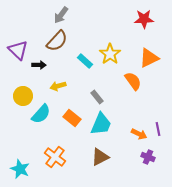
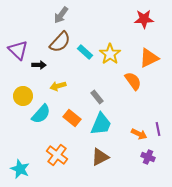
brown semicircle: moved 3 px right, 1 px down
cyan rectangle: moved 9 px up
orange cross: moved 2 px right, 2 px up
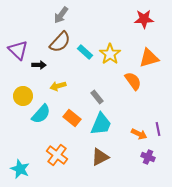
orange triangle: rotated 10 degrees clockwise
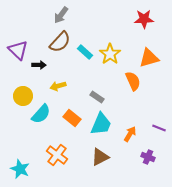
orange semicircle: rotated 12 degrees clockwise
gray rectangle: rotated 16 degrees counterclockwise
purple line: moved 1 px right, 1 px up; rotated 56 degrees counterclockwise
orange arrow: moved 9 px left; rotated 84 degrees counterclockwise
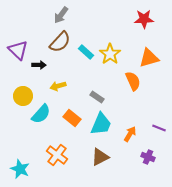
cyan rectangle: moved 1 px right
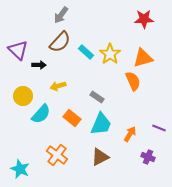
orange triangle: moved 6 px left
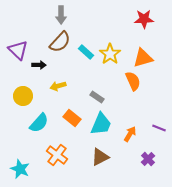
gray arrow: rotated 36 degrees counterclockwise
cyan semicircle: moved 2 px left, 9 px down
purple cross: moved 2 px down; rotated 24 degrees clockwise
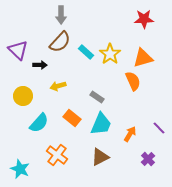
black arrow: moved 1 px right
purple line: rotated 24 degrees clockwise
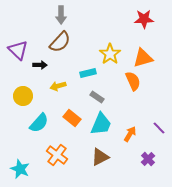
cyan rectangle: moved 2 px right, 21 px down; rotated 56 degrees counterclockwise
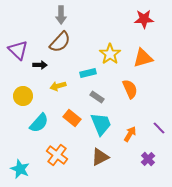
orange semicircle: moved 3 px left, 8 px down
cyan trapezoid: rotated 45 degrees counterclockwise
